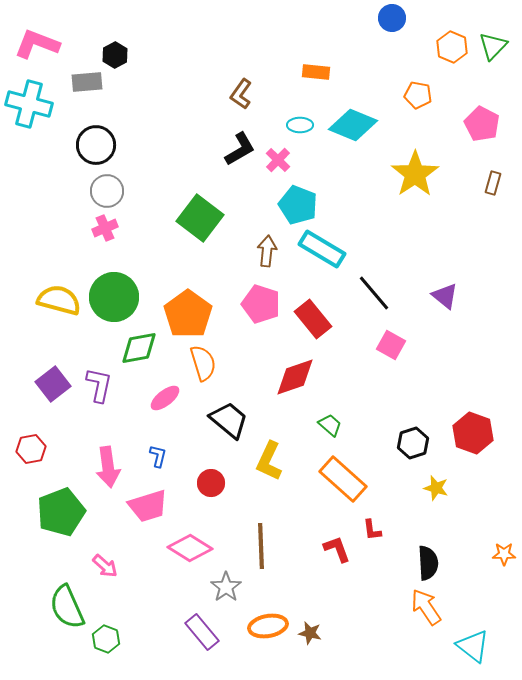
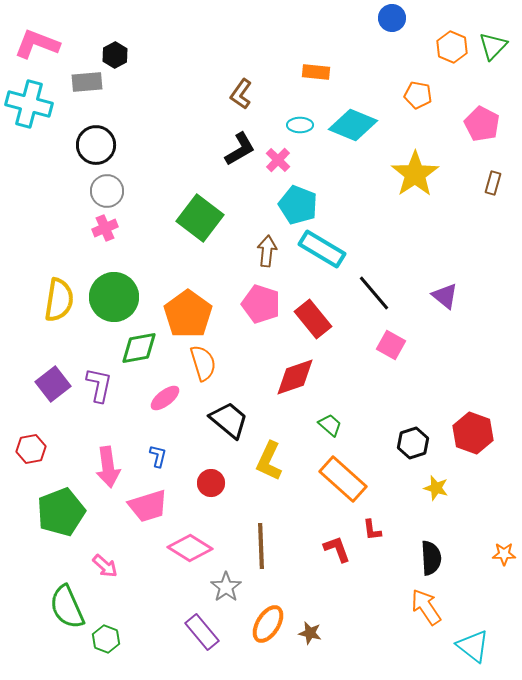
yellow semicircle at (59, 300): rotated 84 degrees clockwise
black semicircle at (428, 563): moved 3 px right, 5 px up
orange ellipse at (268, 626): moved 2 px up; rotated 48 degrees counterclockwise
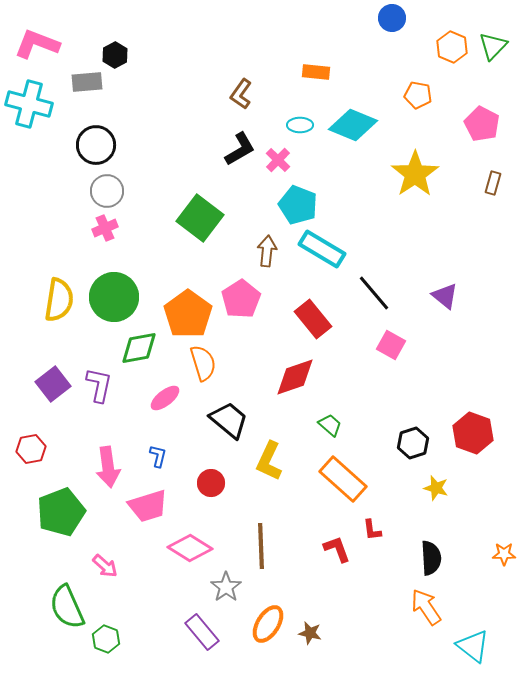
pink pentagon at (261, 304): moved 20 px left, 5 px up; rotated 21 degrees clockwise
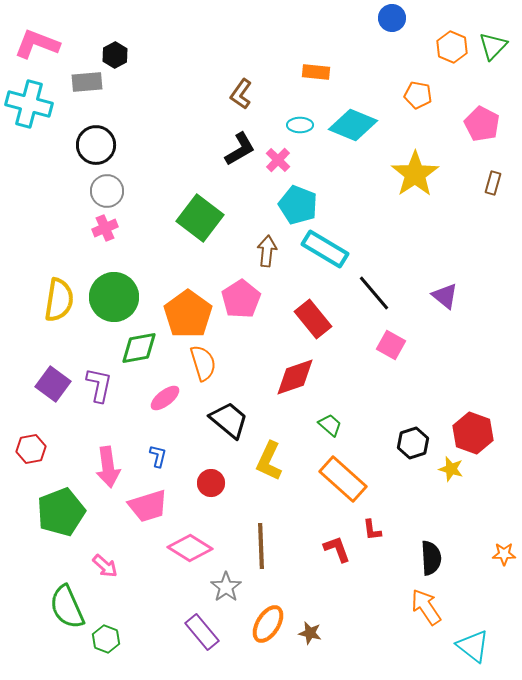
cyan rectangle at (322, 249): moved 3 px right
purple square at (53, 384): rotated 16 degrees counterclockwise
yellow star at (436, 488): moved 15 px right, 19 px up
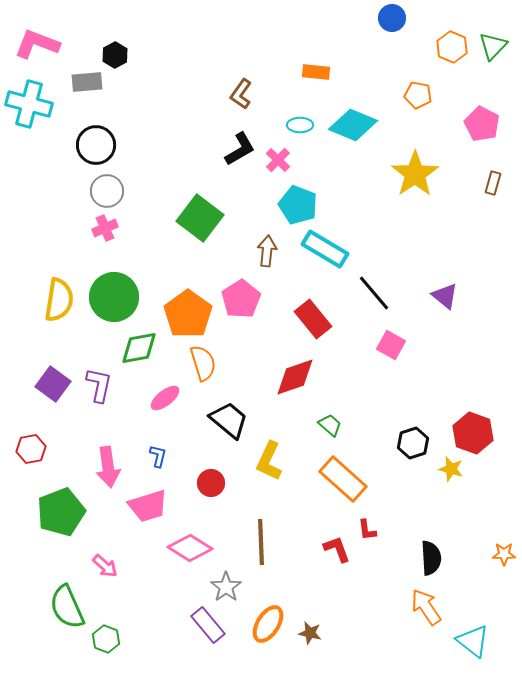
red L-shape at (372, 530): moved 5 px left
brown line at (261, 546): moved 4 px up
purple rectangle at (202, 632): moved 6 px right, 7 px up
cyan triangle at (473, 646): moved 5 px up
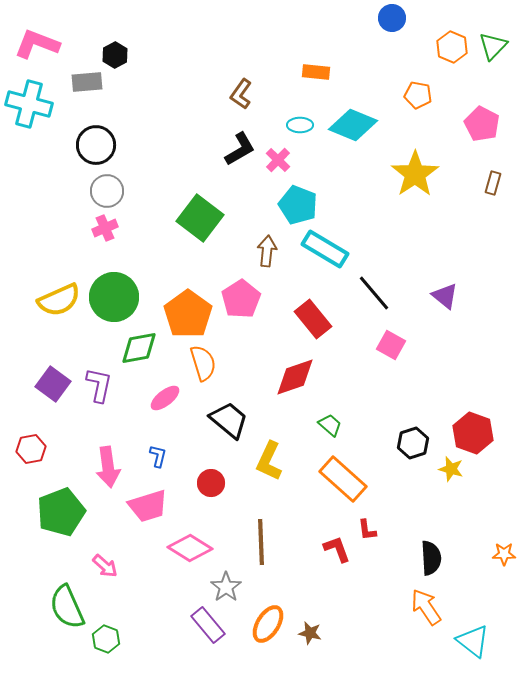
yellow semicircle at (59, 300): rotated 57 degrees clockwise
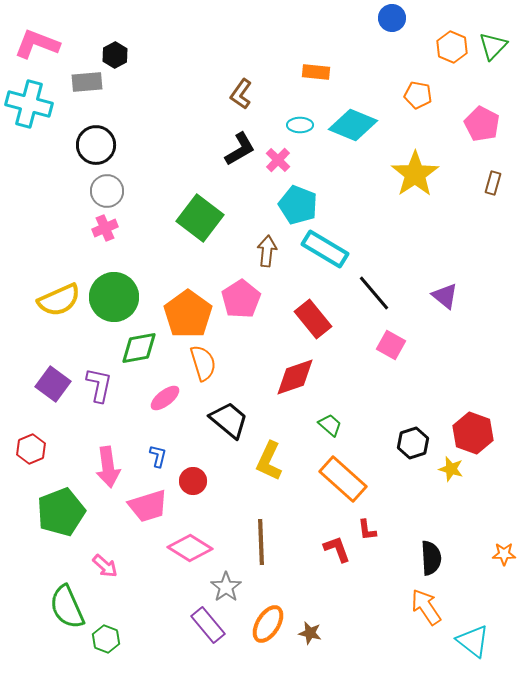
red hexagon at (31, 449): rotated 12 degrees counterclockwise
red circle at (211, 483): moved 18 px left, 2 px up
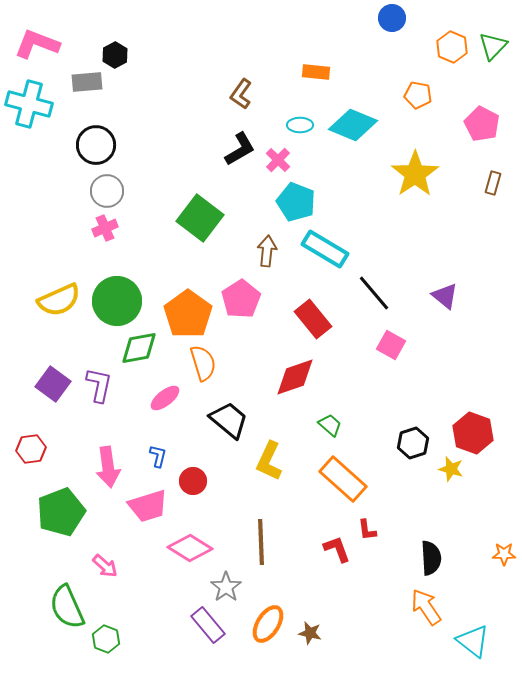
cyan pentagon at (298, 205): moved 2 px left, 3 px up
green circle at (114, 297): moved 3 px right, 4 px down
red hexagon at (31, 449): rotated 16 degrees clockwise
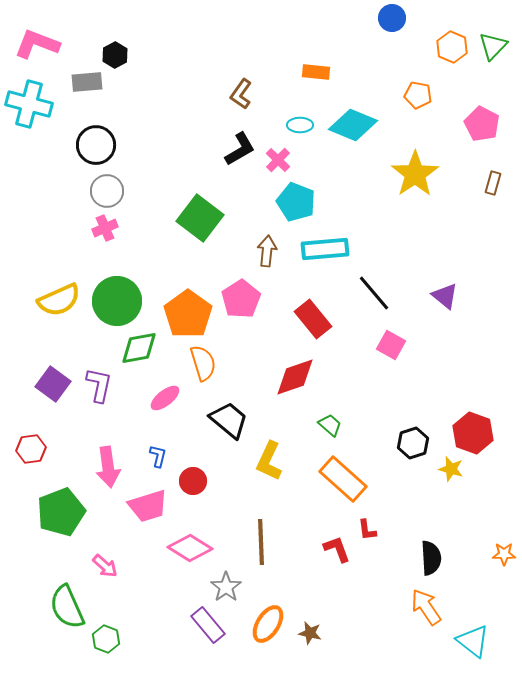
cyan rectangle at (325, 249): rotated 36 degrees counterclockwise
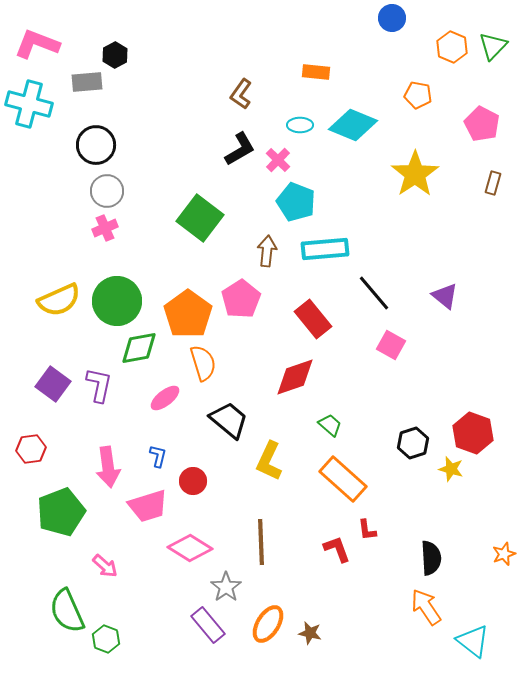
orange star at (504, 554): rotated 20 degrees counterclockwise
green semicircle at (67, 607): moved 4 px down
